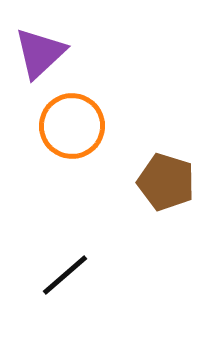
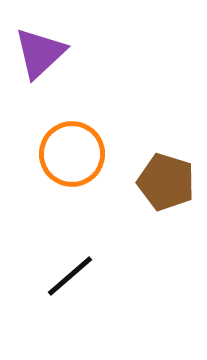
orange circle: moved 28 px down
black line: moved 5 px right, 1 px down
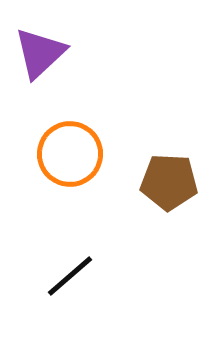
orange circle: moved 2 px left
brown pentagon: moved 3 px right; rotated 14 degrees counterclockwise
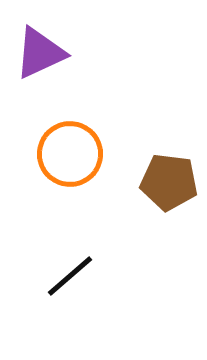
purple triangle: rotated 18 degrees clockwise
brown pentagon: rotated 4 degrees clockwise
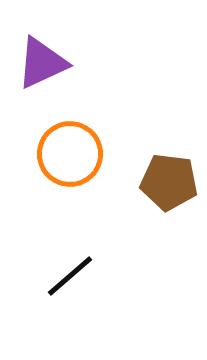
purple triangle: moved 2 px right, 10 px down
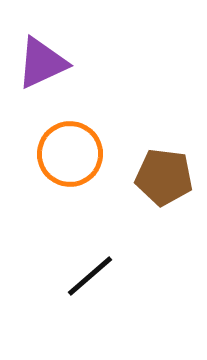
brown pentagon: moved 5 px left, 5 px up
black line: moved 20 px right
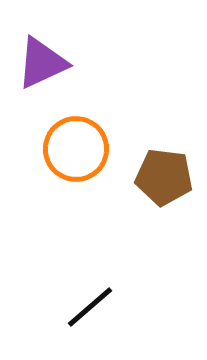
orange circle: moved 6 px right, 5 px up
black line: moved 31 px down
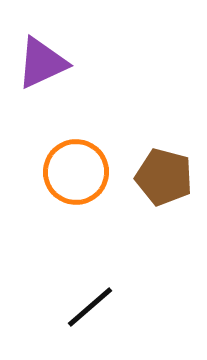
orange circle: moved 23 px down
brown pentagon: rotated 8 degrees clockwise
